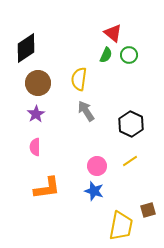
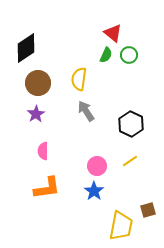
pink semicircle: moved 8 px right, 4 px down
blue star: rotated 18 degrees clockwise
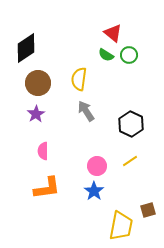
green semicircle: rotated 98 degrees clockwise
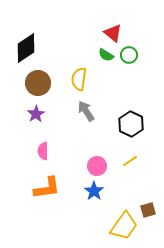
yellow trapezoid: moved 3 px right; rotated 24 degrees clockwise
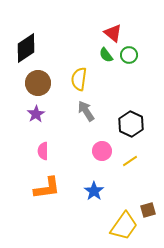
green semicircle: rotated 21 degrees clockwise
pink circle: moved 5 px right, 15 px up
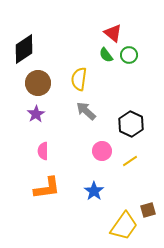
black diamond: moved 2 px left, 1 px down
gray arrow: rotated 15 degrees counterclockwise
